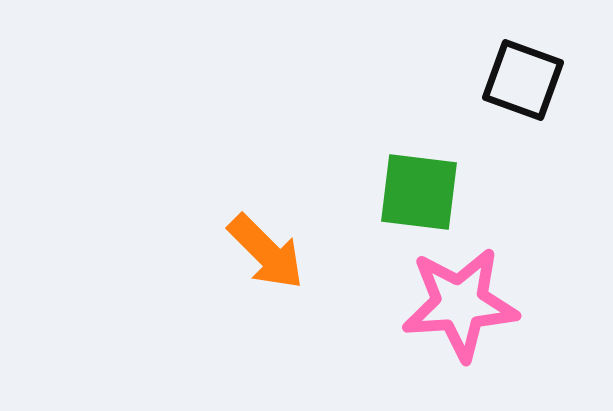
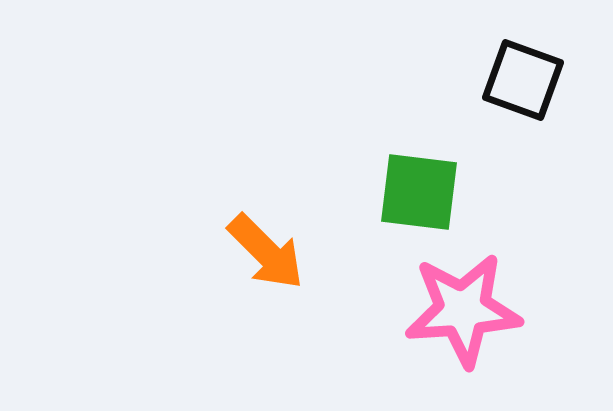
pink star: moved 3 px right, 6 px down
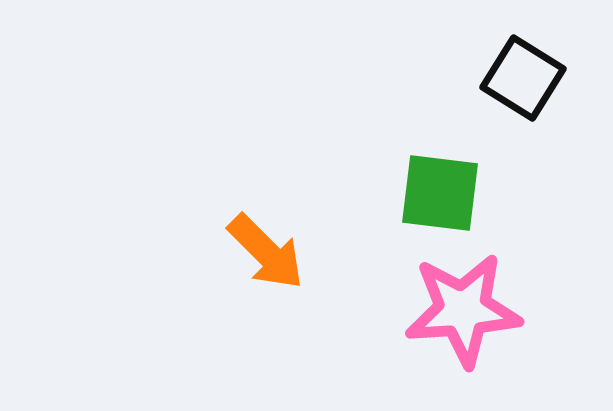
black square: moved 2 px up; rotated 12 degrees clockwise
green square: moved 21 px right, 1 px down
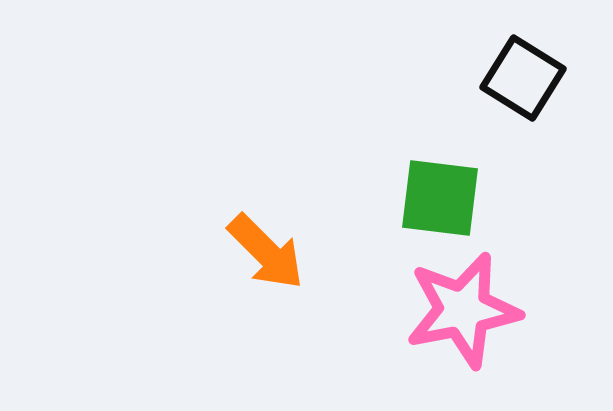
green square: moved 5 px down
pink star: rotated 7 degrees counterclockwise
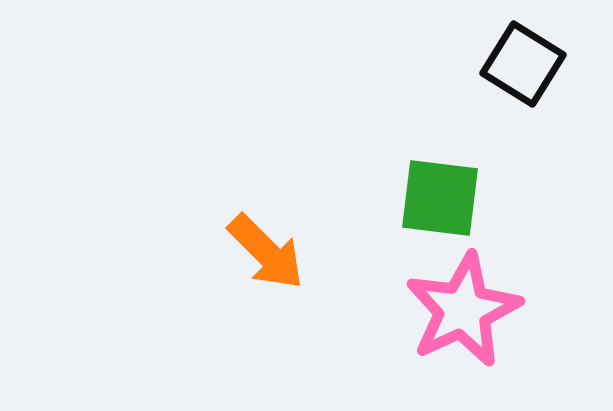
black square: moved 14 px up
pink star: rotated 14 degrees counterclockwise
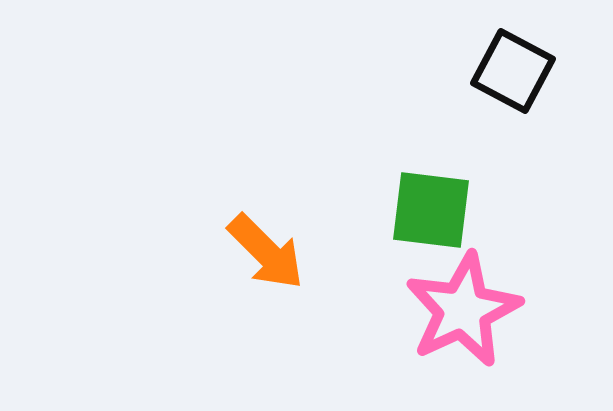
black square: moved 10 px left, 7 px down; rotated 4 degrees counterclockwise
green square: moved 9 px left, 12 px down
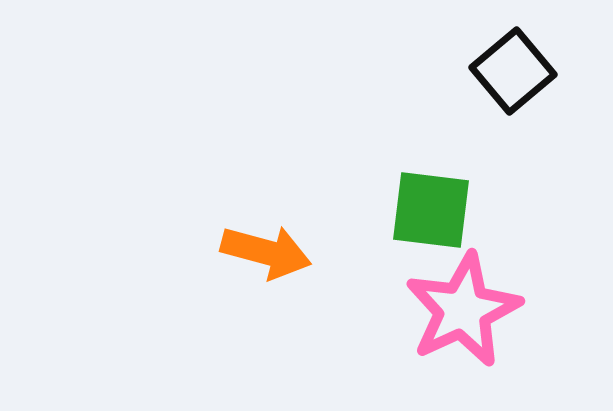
black square: rotated 22 degrees clockwise
orange arrow: rotated 30 degrees counterclockwise
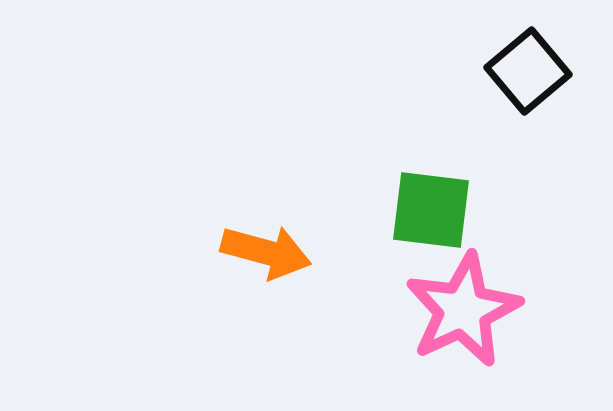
black square: moved 15 px right
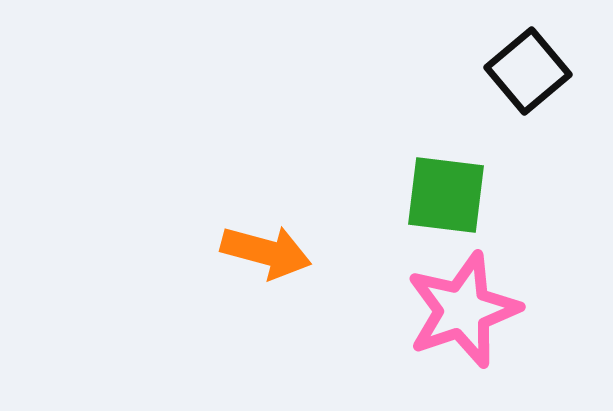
green square: moved 15 px right, 15 px up
pink star: rotated 6 degrees clockwise
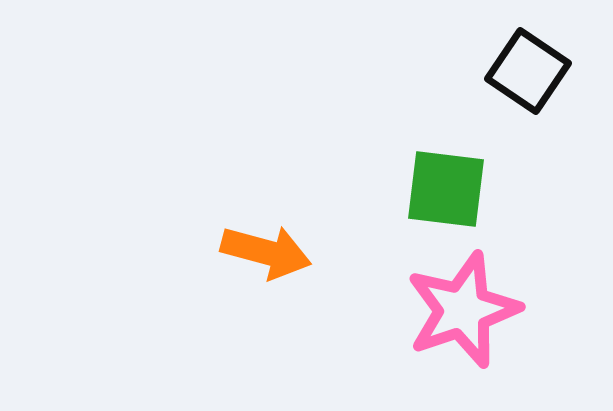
black square: rotated 16 degrees counterclockwise
green square: moved 6 px up
